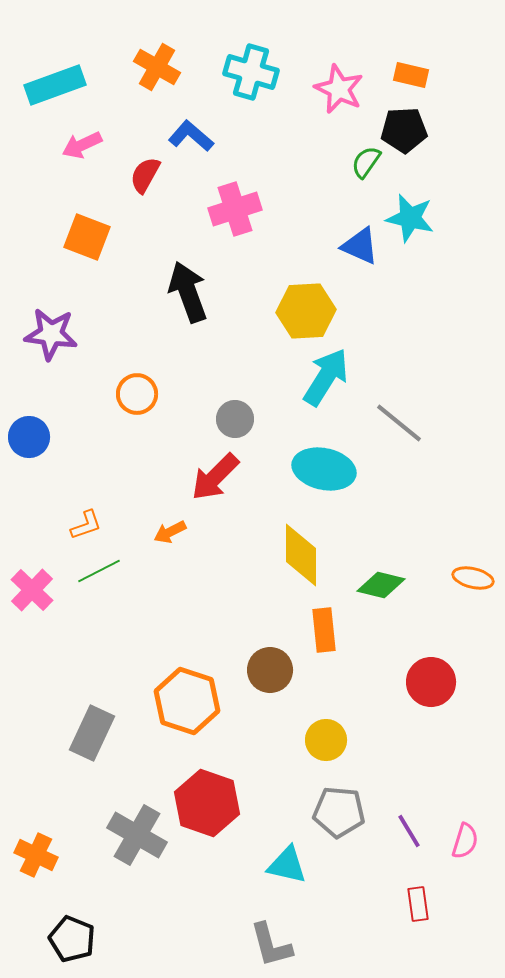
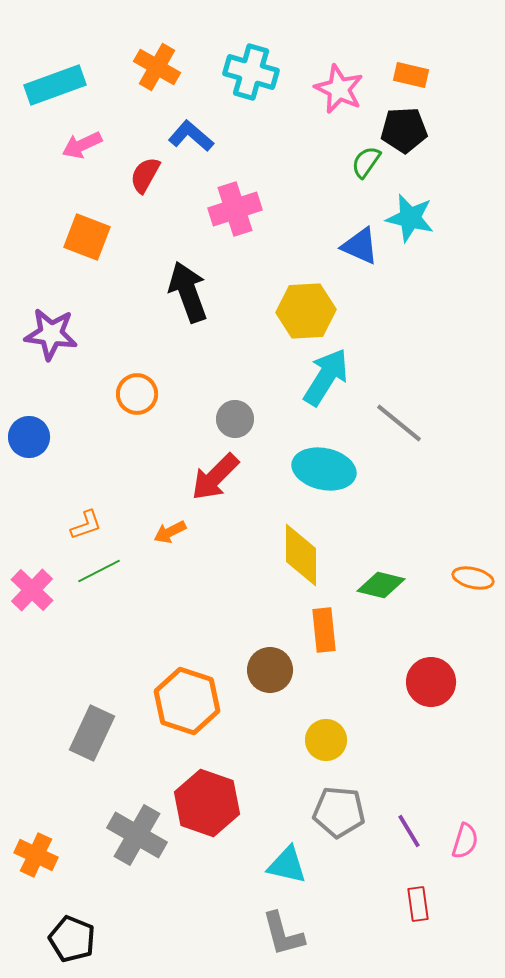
gray L-shape at (271, 945): moved 12 px right, 11 px up
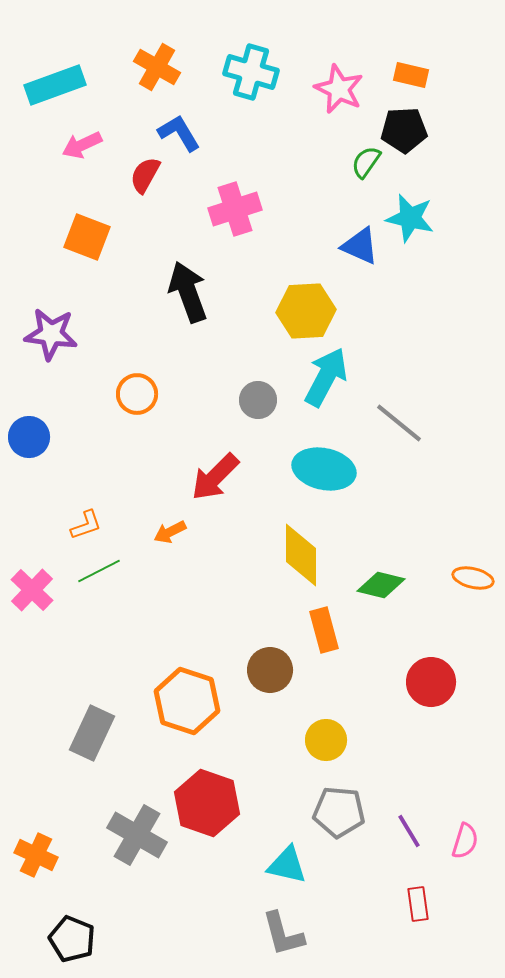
blue L-shape at (191, 136): moved 12 px left, 3 px up; rotated 18 degrees clockwise
cyan arrow at (326, 377): rotated 4 degrees counterclockwise
gray circle at (235, 419): moved 23 px right, 19 px up
orange rectangle at (324, 630): rotated 9 degrees counterclockwise
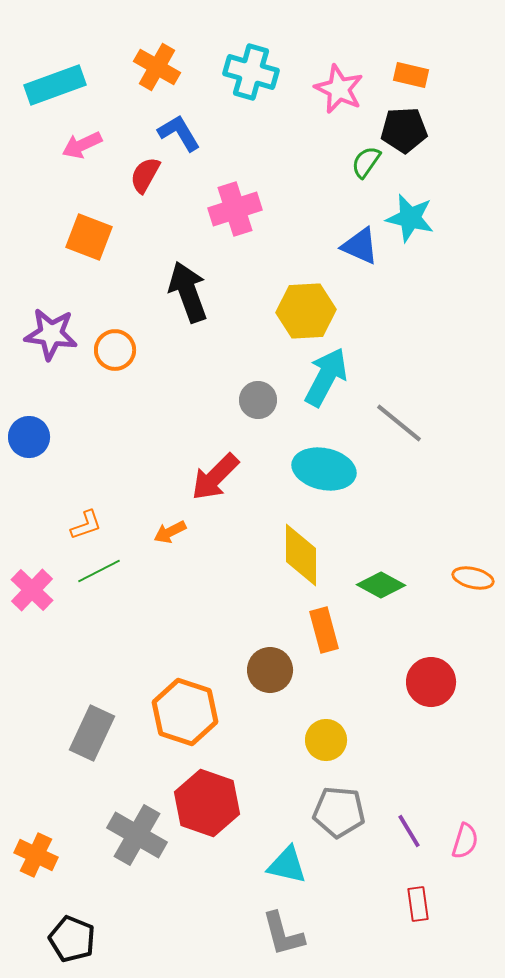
orange square at (87, 237): moved 2 px right
orange circle at (137, 394): moved 22 px left, 44 px up
green diamond at (381, 585): rotated 15 degrees clockwise
orange hexagon at (187, 701): moved 2 px left, 11 px down
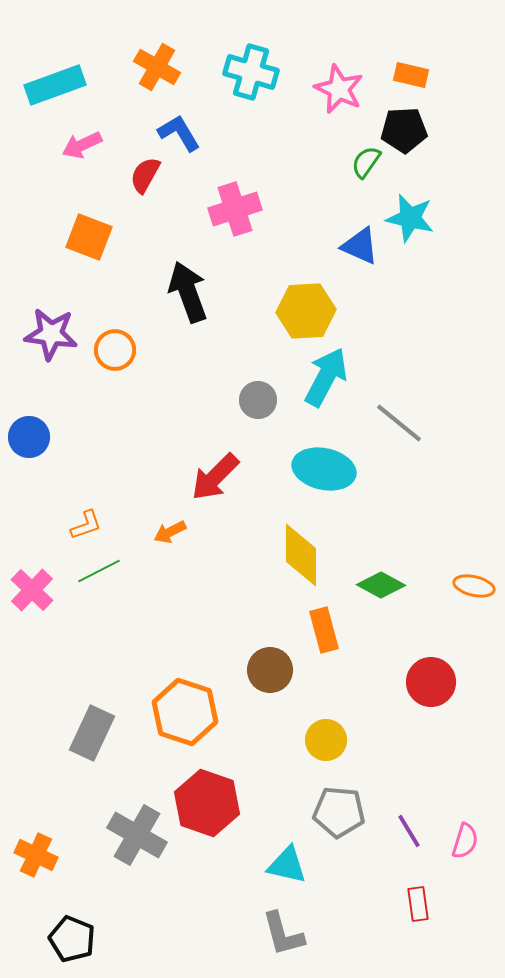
orange ellipse at (473, 578): moved 1 px right, 8 px down
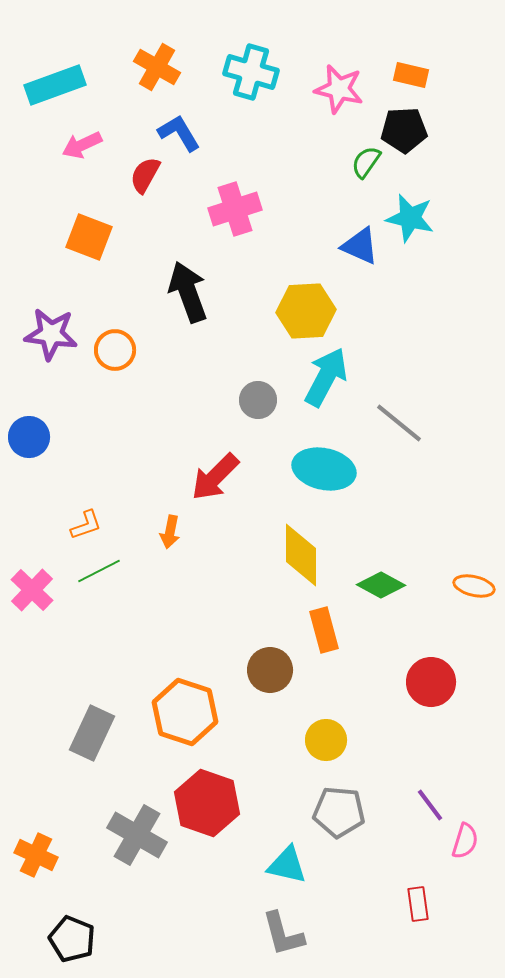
pink star at (339, 89): rotated 12 degrees counterclockwise
orange arrow at (170, 532): rotated 52 degrees counterclockwise
purple line at (409, 831): moved 21 px right, 26 px up; rotated 6 degrees counterclockwise
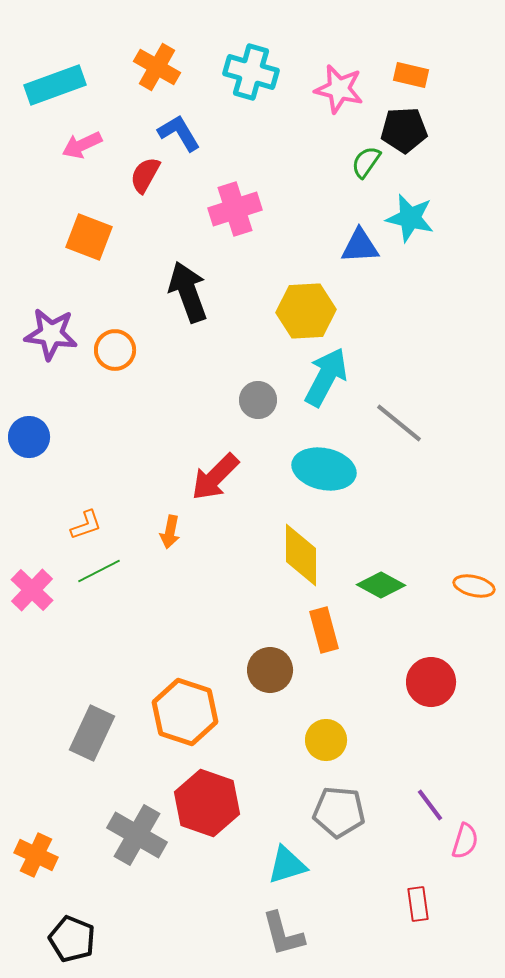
blue triangle at (360, 246): rotated 27 degrees counterclockwise
cyan triangle at (287, 865): rotated 30 degrees counterclockwise
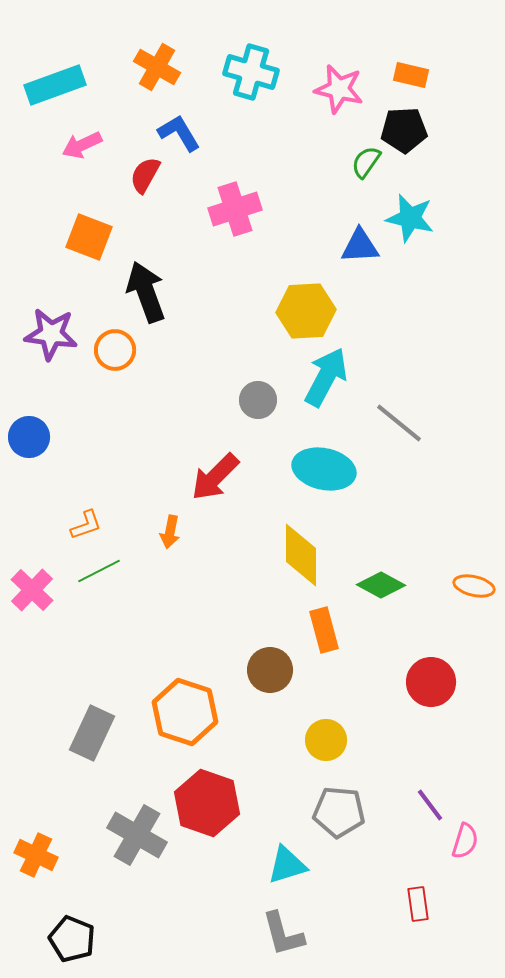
black arrow at (188, 292): moved 42 px left
